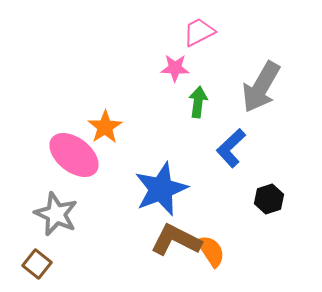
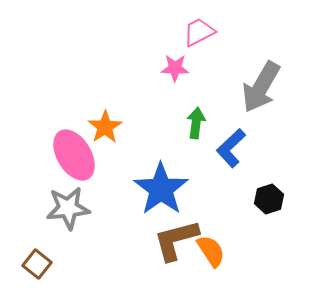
green arrow: moved 2 px left, 21 px down
pink ellipse: rotated 21 degrees clockwise
blue star: rotated 14 degrees counterclockwise
gray star: moved 12 px right, 6 px up; rotated 30 degrees counterclockwise
brown L-shape: rotated 42 degrees counterclockwise
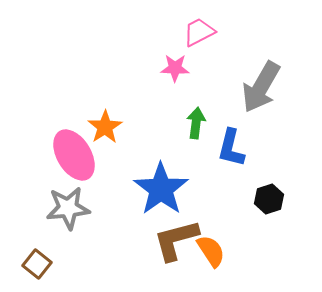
blue L-shape: rotated 33 degrees counterclockwise
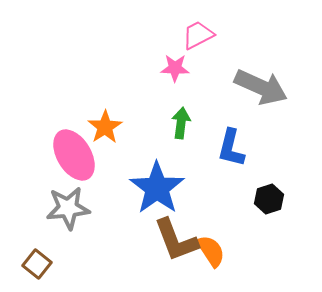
pink trapezoid: moved 1 px left, 3 px down
gray arrow: rotated 96 degrees counterclockwise
green arrow: moved 15 px left
blue star: moved 4 px left, 1 px up
brown L-shape: rotated 96 degrees counterclockwise
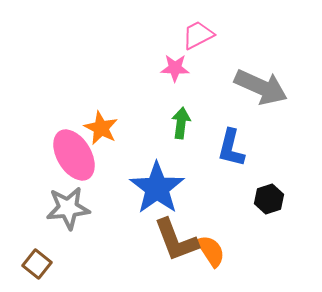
orange star: moved 4 px left, 1 px down; rotated 12 degrees counterclockwise
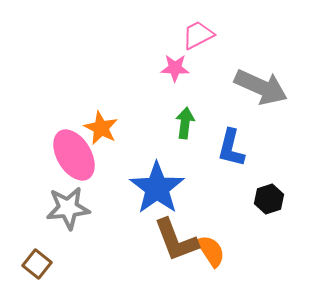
green arrow: moved 4 px right
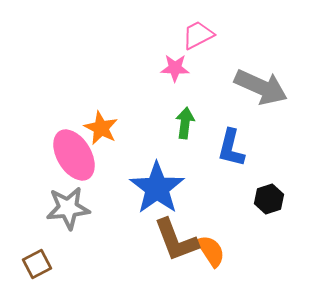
brown square: rotated 24 degrees clockwise
